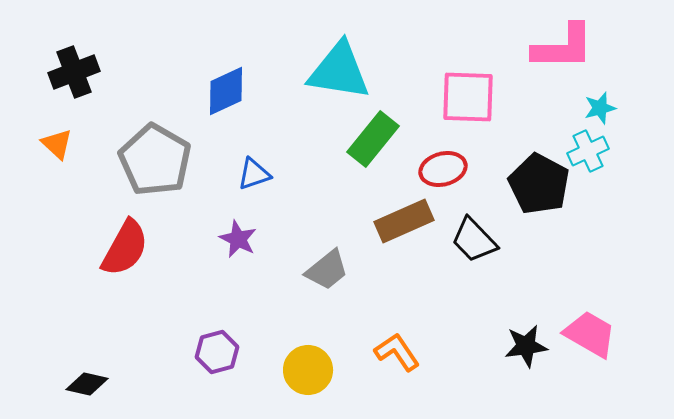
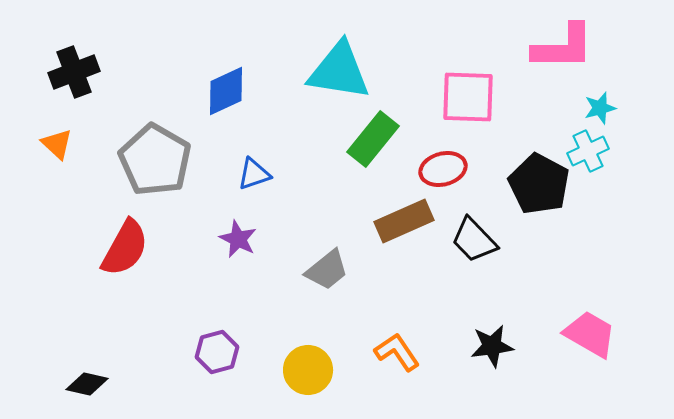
black star: moved 34 px left
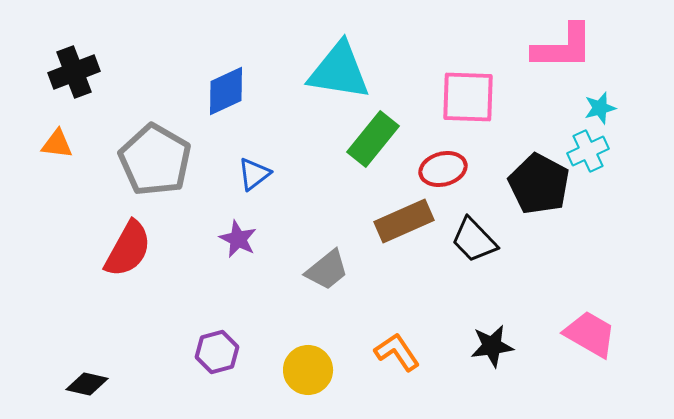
orange triangle: rotated 36 degrees counterclockwise
blue triangle: rotated 18 degrees counterclockwise
red semicircle: moved 3 px right, 1 px down
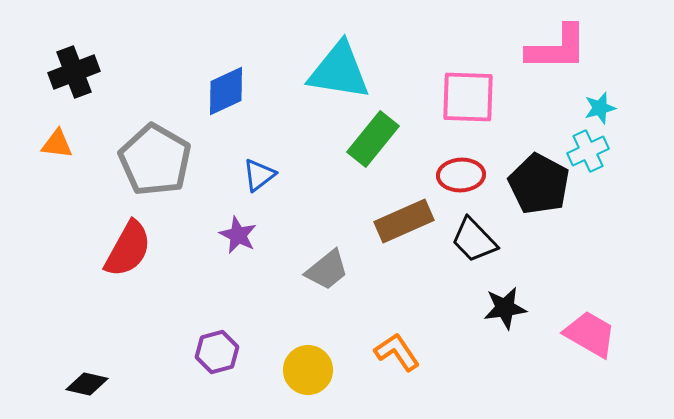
pink L-shape: moved 6 px left, 1 px down
red ellipse: moved 18 px right, 6 px down; rotated 12 degrees clockwise
blue triangle: moved 5 px right, 1 px down
purple star: moved 4 px up
black star: moved 13 px right, 38 px up
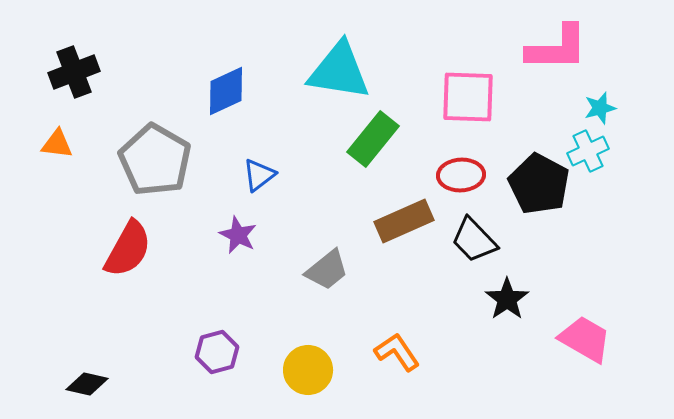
black star: moved 2 px right, 9 px up; rotated 27 degrees counterclockwise
pink trapezoid: moved 5 px left, 5 px down
